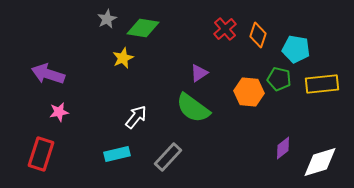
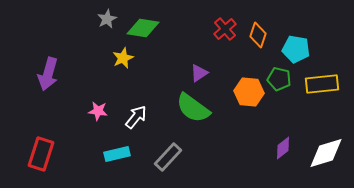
purple arrow: rotated 92 degrees counterclockwise
pink star: moved 39 px right, 1 px up; rotated 18 degrees clockwise
white diamond: moved 6 px right, 9 px up
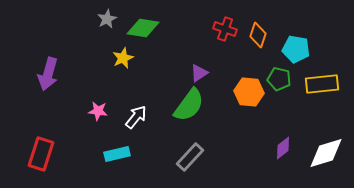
red cross: rotated 30 degrees counterclockwise
green semicircle: moved 4 px left, 3 px up; rotated 90 degrees counterclockwise
gray rectangle: moved 22 px right
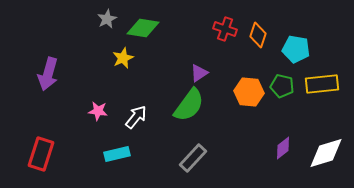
green pentagon: moved 3 px right, 7 px down
gray rectangle: moved 3 px right, 1 px down
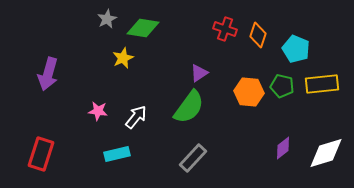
cyan pentagon: rotated 12 degrees clockwise
green semicircle: moved 2 px down
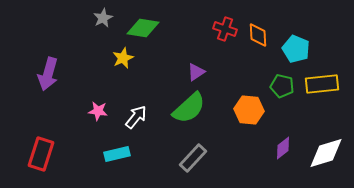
gray star: moved 4 px left, 1 px up
orange diamond: rotated 20 degrees counterclockwise
purple triangle: moved 3 px left, 1 px up
orange hexagon: moved 18 px down
green semicircle: moved 1 px down; rotated 12 degrees clockwise
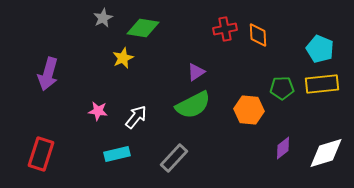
red cross: rotated 30 degrees counterclockwise
cyan pentagon: moved 24 px right
green pentagon: moved 2 px down; rotated 15 degrees counterclockwise
green semicircle: moved 4 px right, 3 px up; rotated 15 degrees clockwise
gray rectangle: moved 19 px left
